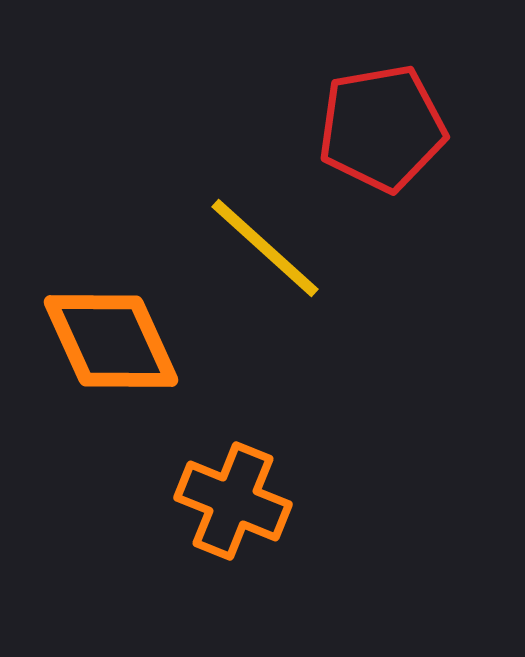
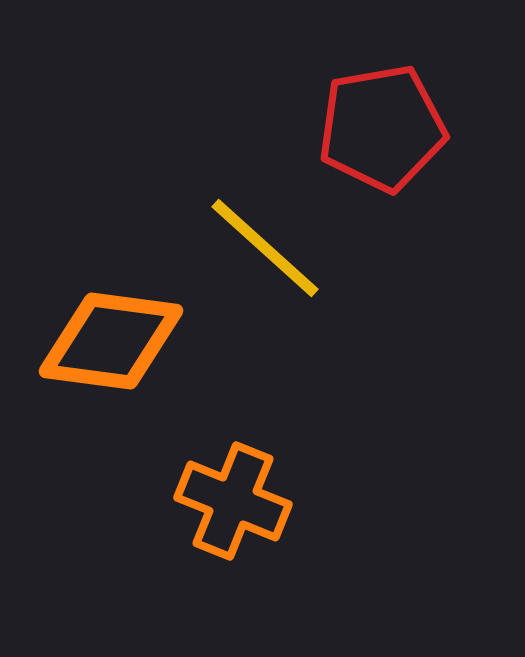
orange diamond: rotated 58 degrees counterclockwise
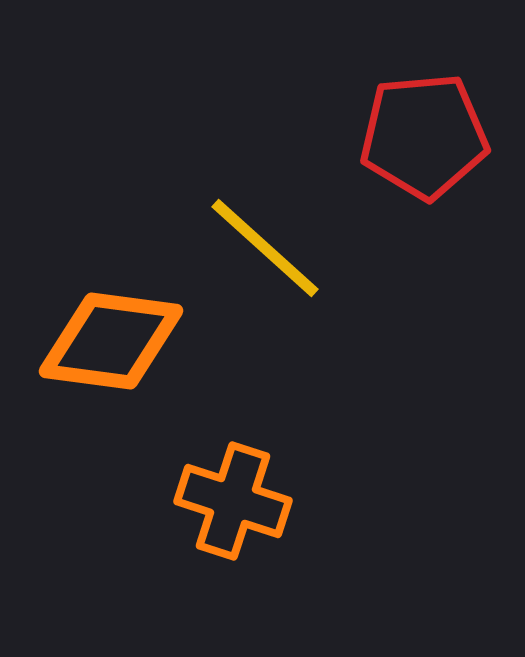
red pentagon: moved 42 px right, 8 px down; rotated 5 degrees clockwise
orange cross: rotated 4 degrees counterclockwise
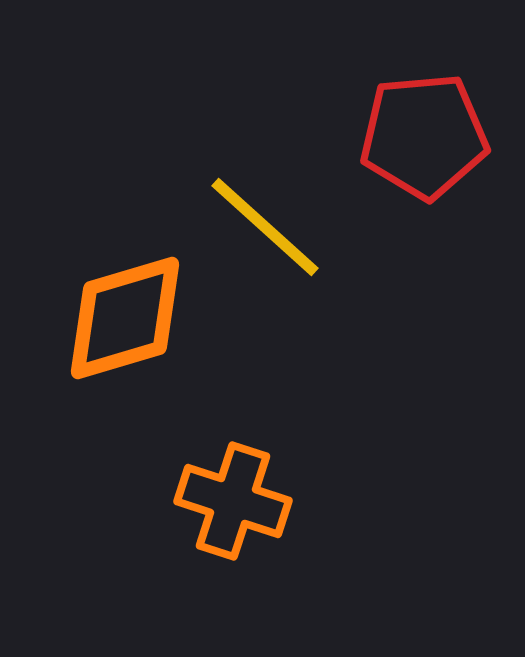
yellow line: moved 21 px up
orange diamond: moved 14 px right, 23 px up; rotated 24 degrees counterclockwise
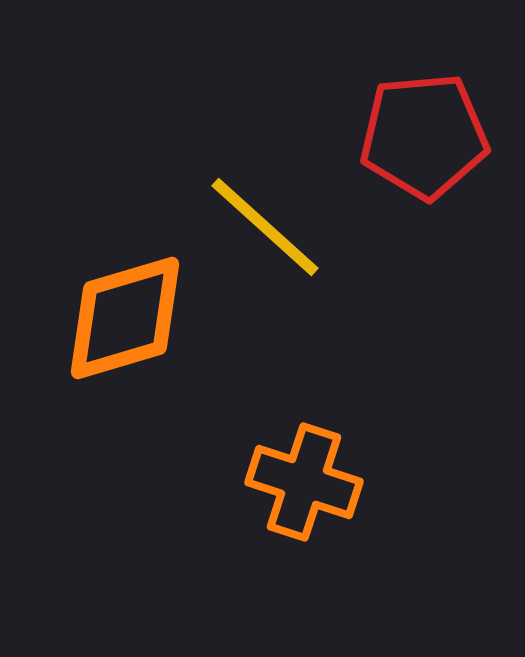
orange cross: moved 71 px right, 19 px up
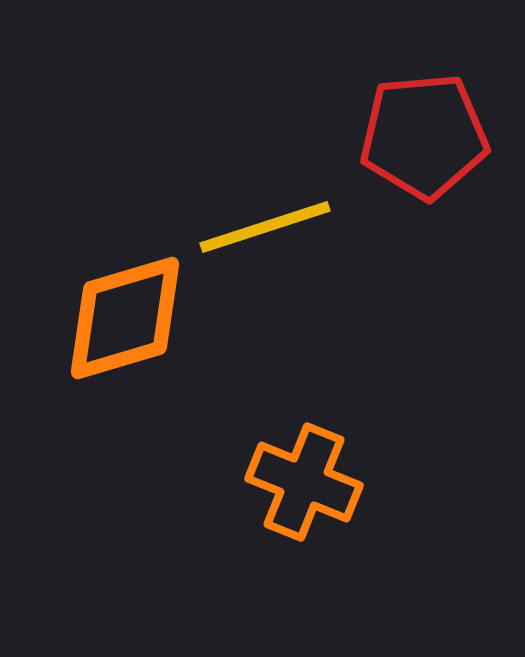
yellow line: rotated 60 degrees counterclockwise
orange cross: rotated 4 degrees clockwise
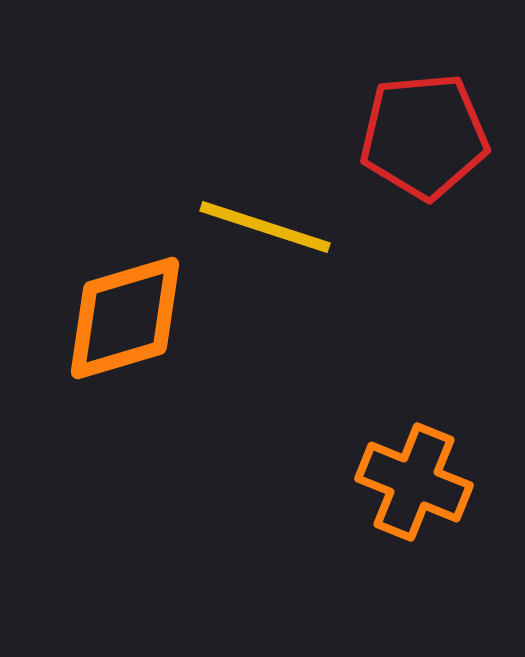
yellow line: rotated 36 degrees clockwise
orange cross: moved 110 px right
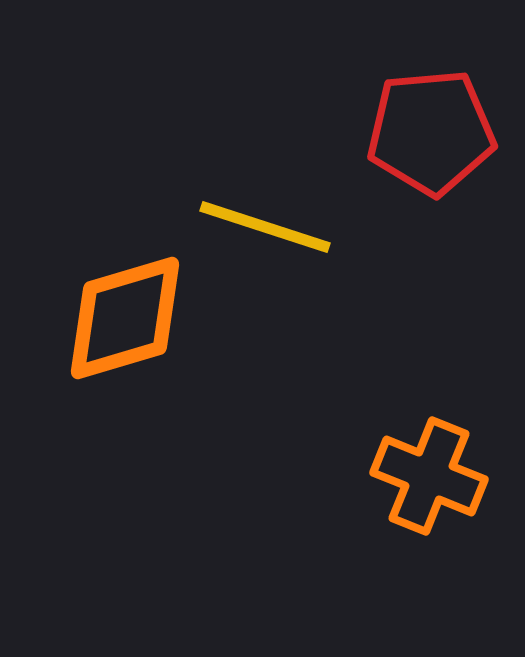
red pentagon: moved 7 px right, 4 px up
orange cross: moved 15 px right, 6 px up
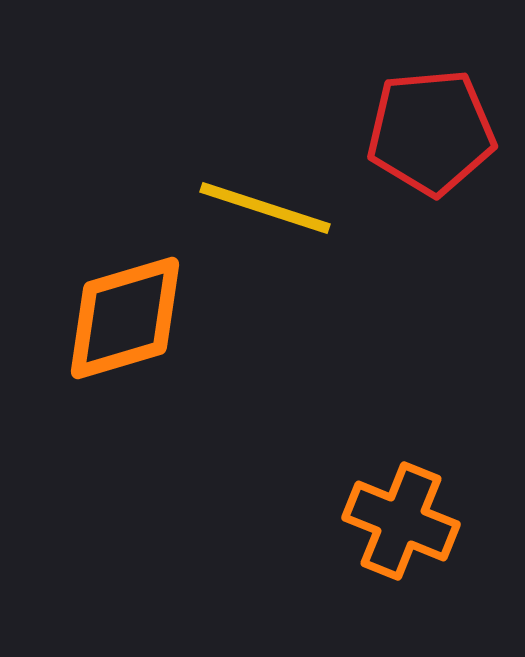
yellow line: moved 19 px up
orange cross: moved 28 px left, 45 px down
